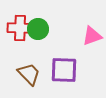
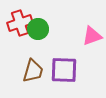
red cross: moved 5 px up; rotated 20 degrees counterclockwise
brown trapezoid: moved 4 px right, 3 px up; rotated 60 degrees clockwise
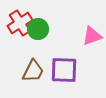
red cross: rotated 15 degrees counterclockwise
brown trapezoid: rotated 10 degrees clockwise
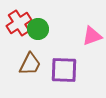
red cross: moved 1 px left
brown trapezoid: moved 3 px left, 7 px up
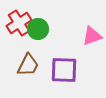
brown trapezoid: moved 2 px left, 1 px down
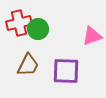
red cross: rotated 20 degrees clockwise
purple square: moved 2 px right, 1 px down
